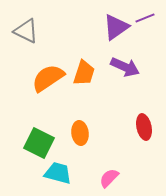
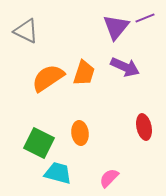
purple triangle: rotated 16 degrees counterclockwise
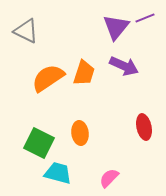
purple arrow: moved 1 px left, 1 px up
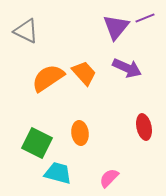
purple arrow: moved 3 px right, 2 px down
orange trapezoid: rotated 60 degrees counterclockwise
green square: moved 2 px left
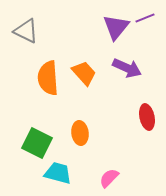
orange semicircle: rotated 60 degrees counterclockwise
red ellipse: moved 3 px right, 10 px up
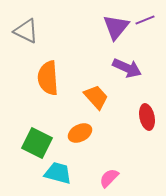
purple line: moved 2 px down
orange trapezoid: moved 12 px right, 24 px down
orange ellipse: rotated 70 degrees clockwise
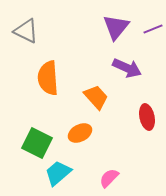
purple line: moved 8 px right, 9 px down
cyan trapezoid: rotated 56 degrees counterclockwise
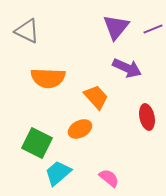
gray triangle: moved 1 px right
orange semicircle: rotated 84 degrees counterclockwise
orange ellipse: moved 4 px up
pink semicircle: rotated 85 degrees clockwise
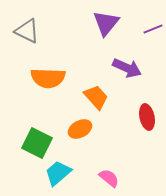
purple triangle: moved 10 px left, 4 px up
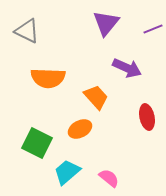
cyan trapezoid: moved 9 px right, 1 px up
